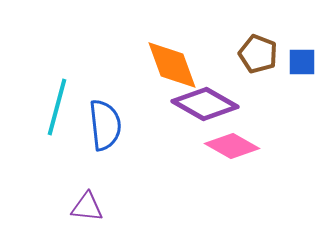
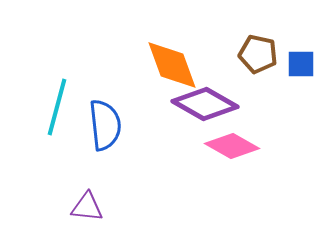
brown pentagon: rotated 9 degrees counterclockwise
blue square: moved 1 px left, 2 px down
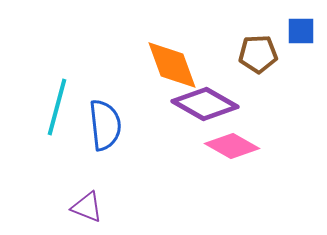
brown pentagon: rotated 15 degrees counterclockwise
blue square: moved 33 px up
purple triangle: rotated 16 degrees clockwise
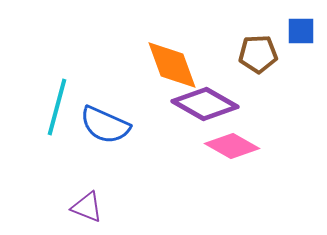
blue semicircle: rotated 120 degrees clockwise
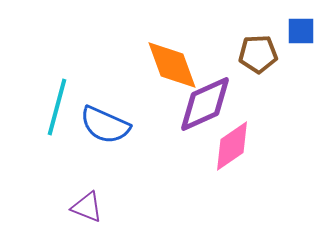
purple diamond: rotated 54 degrees counterclockwise
pink diamond: rotated 64 degrees counterclockwise
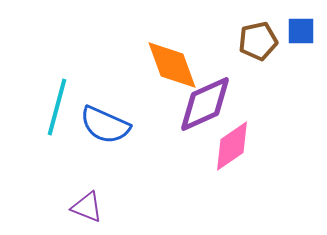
brown pentagon: moved 13 px up; rotated 9 degrees counterclockwise
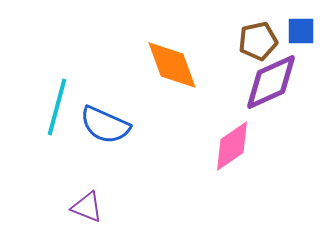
purple diamond: moved 66 px right, 22 px up
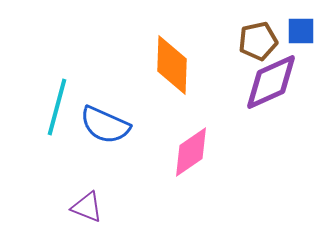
orange diamond: rotated 22 degrees clockwise
pink diamond: moved 41 px left, 6 px down
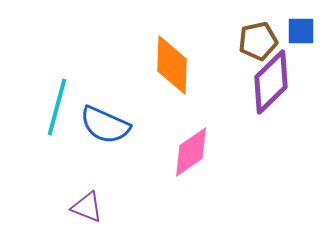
purple diamond: rotated 20 degrees counterclockwise
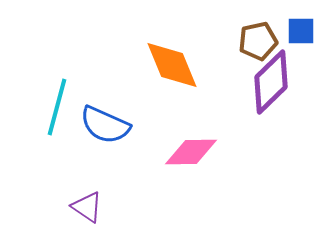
orange diamond: rotated 24 degrees counterclockwise
pink diamond: rotated 34 degrees clockwise
purple triangle: rotated 12 degrees clockwise
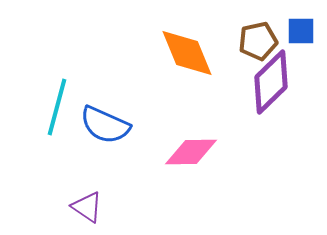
orange diamond: moved 15 px right, 12 px up
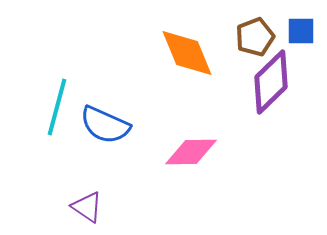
brown pentagon: moved 3 px left, 4 px up; rotated 9 degrees counterclockwise
